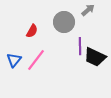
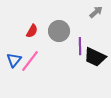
gray arrow: moved 8 px right, 2 px down
gray circle: moved 5 px left, 9 px down
pink line: moved 6 px left, 1 px down
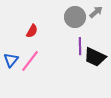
gray circle: moved 16 px right, 14 px up
blue triangle: moved 3 px left
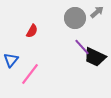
gray arrow: moved 1 px right
gray circle: moved 1 px down
purple line: moved 2 px right, 1 px down; rotated 42 degrees counterclockwise
pink line: moved 13 px down
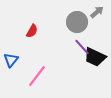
gray circle: moved 2 px right, 4 px down
pink line: moved 7 px right, 2 px down
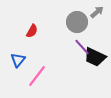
blue triangle: moved 7 px right
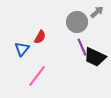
red semicircle: moved 8 px right, 6 px down
purple line: rotated 18 degrees clockwise
blue triangle: moved 4 px right, 11 px up
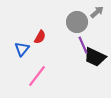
purple line: moved 1 px right, 2 px up
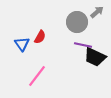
purple line: rotated 54 degrees counterclockwise
blue triangle: moved 5 px up; rotated 14 degrees counterclockwise
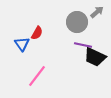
red semicircle: moved 3 px left, 4 px up
